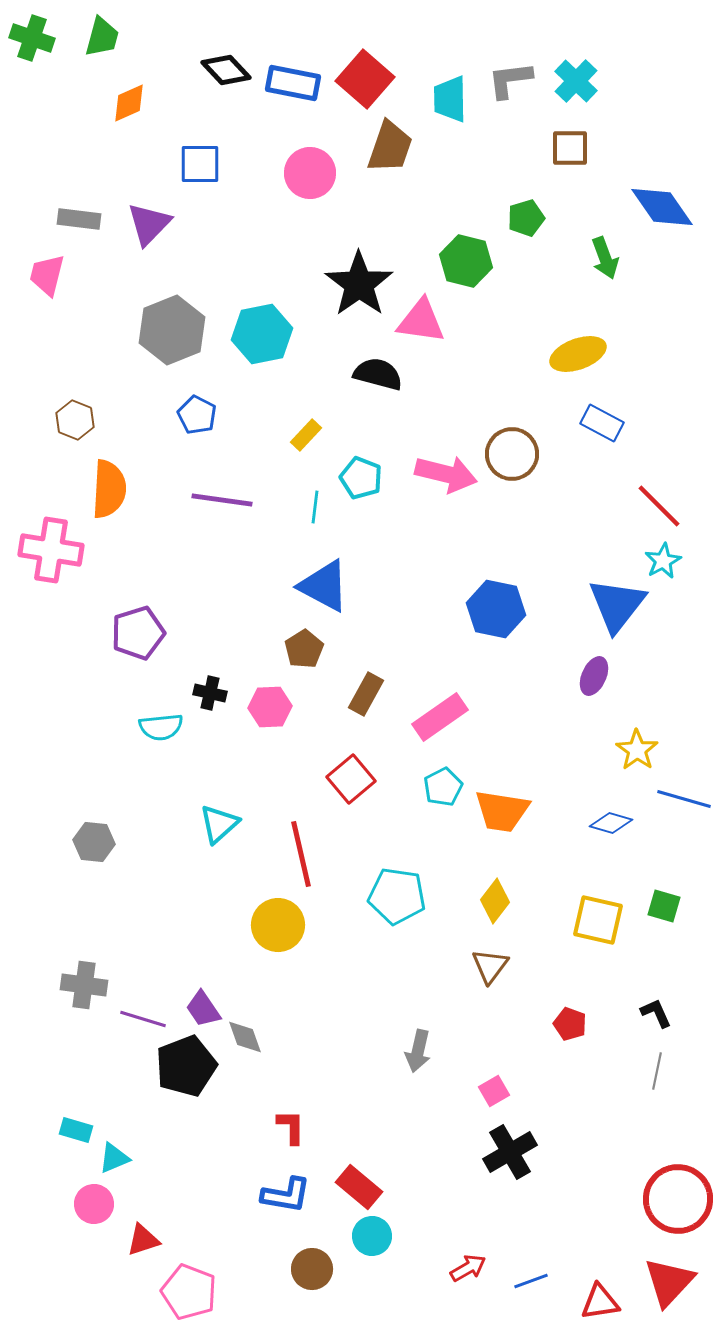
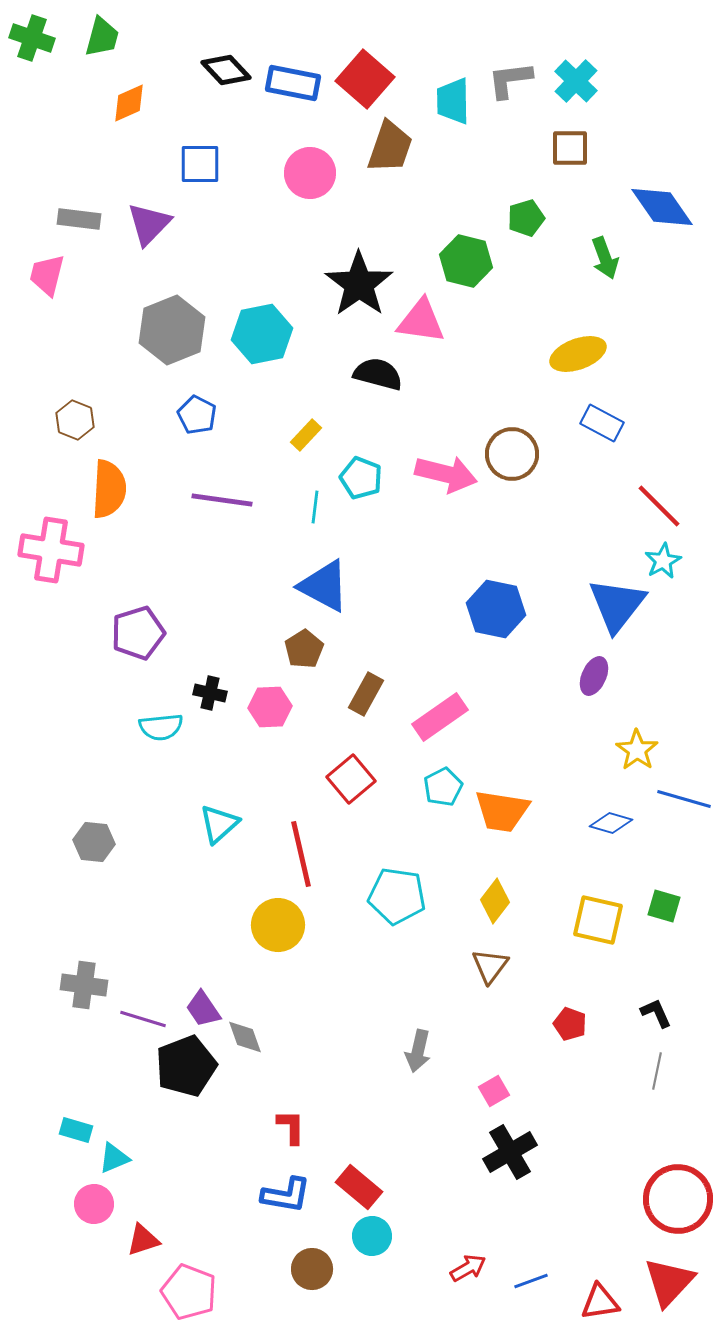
cyan trapezoid at (450, 99): moved 3 px right, 2 px down
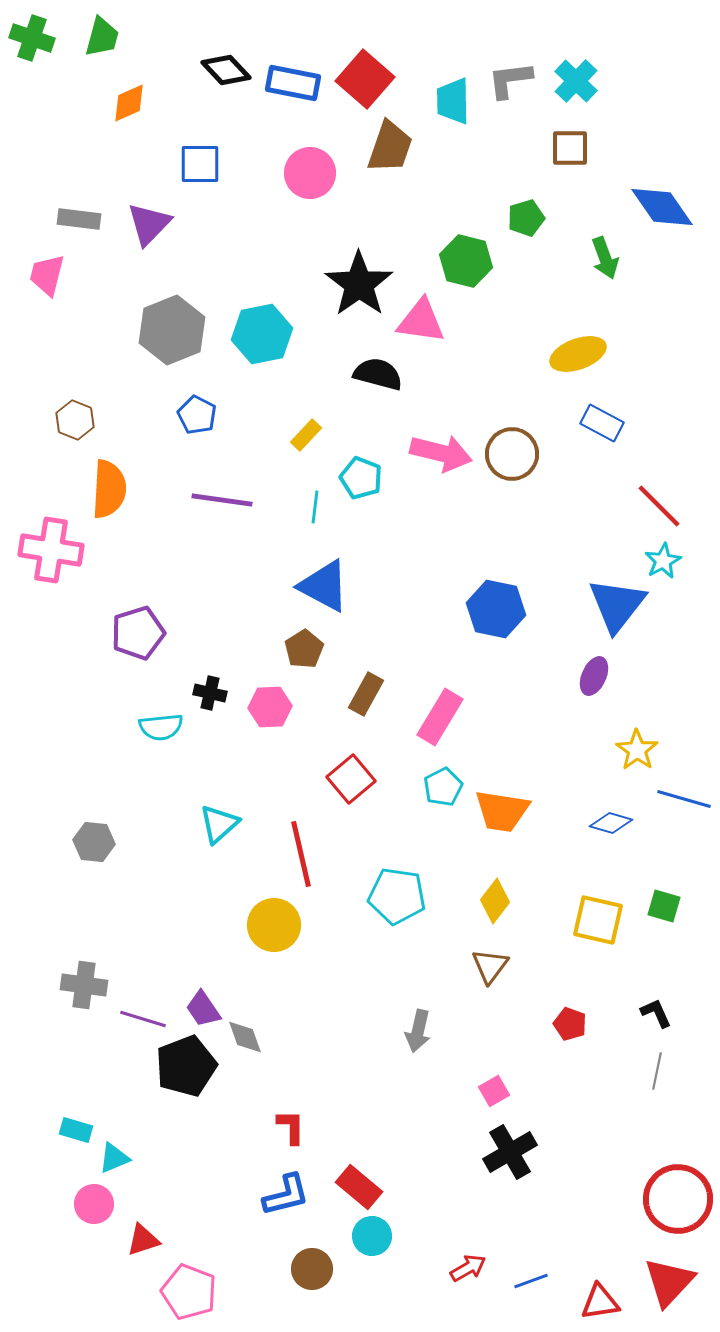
pink arrow at (446, 474): moved 5 px left, 21 px up
pink rectangle at (440, 717): rotated 24 degrees counterclockwise
yellow circle at (278, 925): moved 4 px left
gray arrow at (418, 1051): moved 20 px up
blue L-shape at (286, 1195): rotated 24 degrees counterclockwise
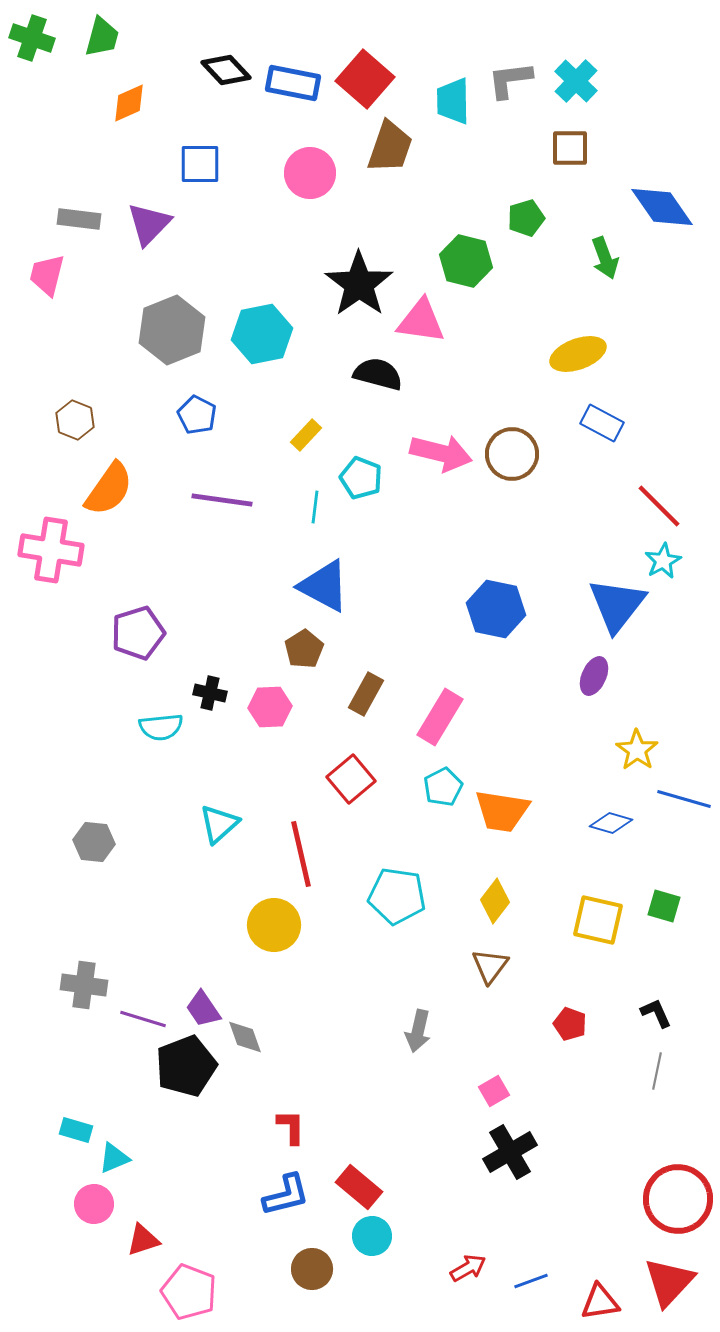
orange semicircle at (109, 489): rotated 32 degrees clockwise
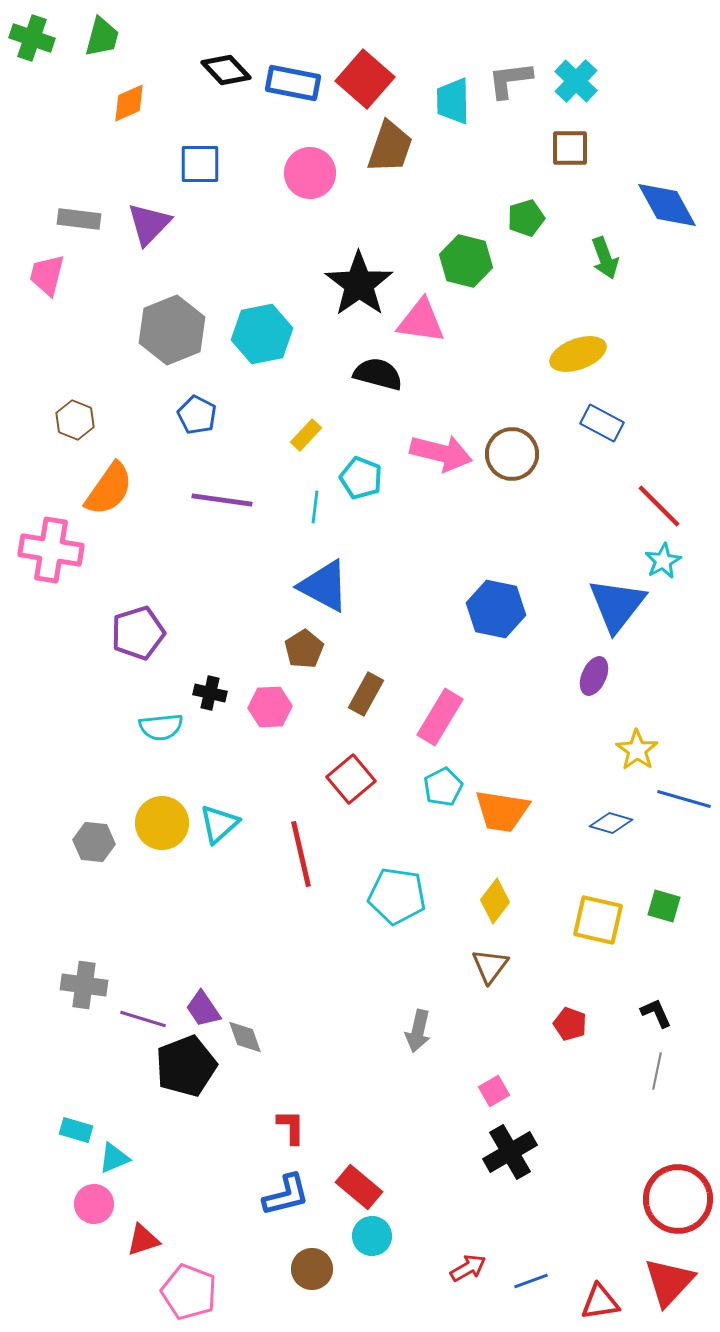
blue diamond at (662, 207): moved 5 px right, 2 px up; rotated 6 degrees clockwise
yellow circle at (274, 925): moved 112 px left, 102 px up
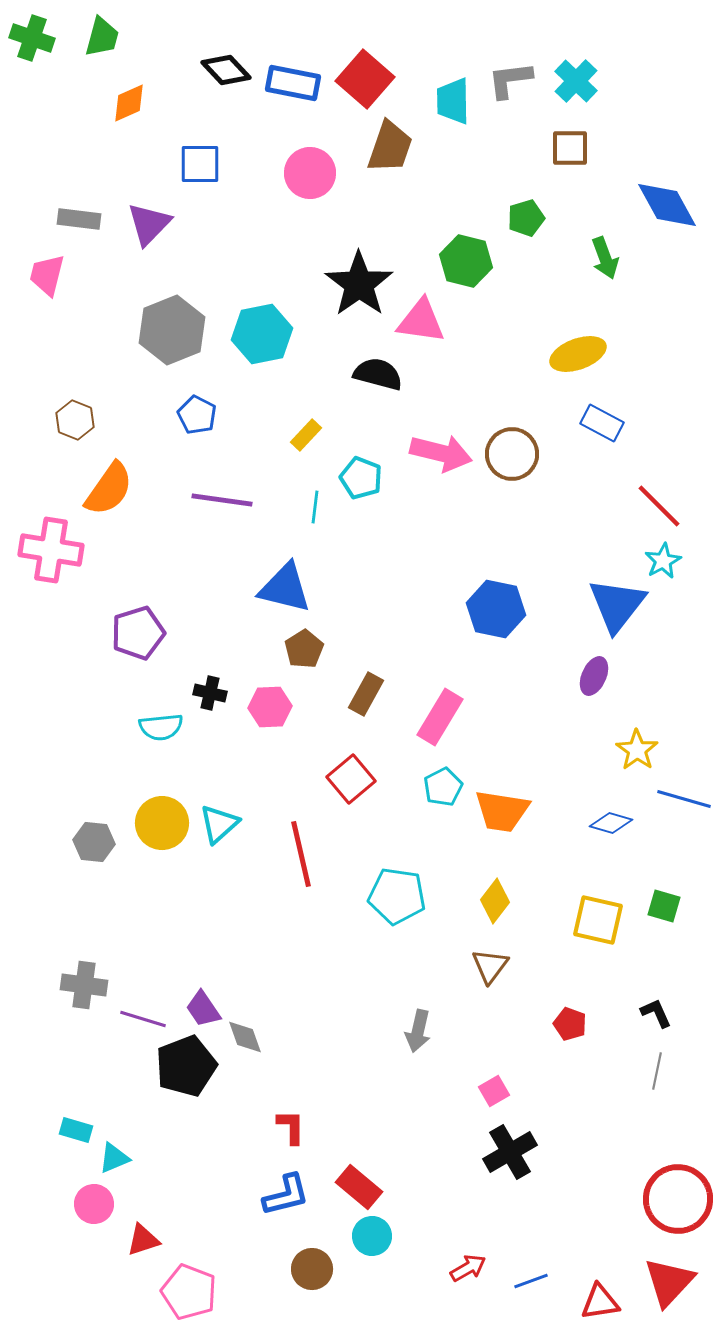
blue triangle at (324, 586): moved 39 px left, 2 px down; rotated 14 degrees counterclockwise
